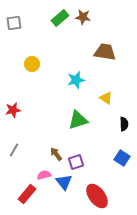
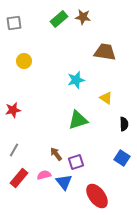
green rectangle: moved 1 px left, 1 px down
yellow circle: moved 8 px left, 3 px up
red rectangle: moved 8 px left, 16 px up
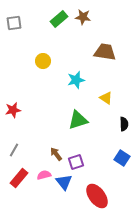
yellow circle: moved 19 px right
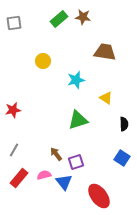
red ellipse: moved 2 px right
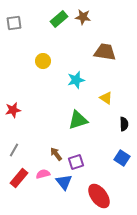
pink semicircle: moved 1 px left, 1 px up
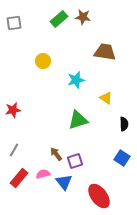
purple square: moved 1 px left, 1 px up
